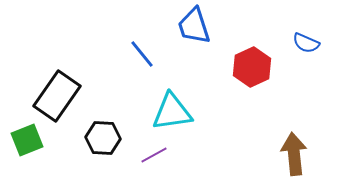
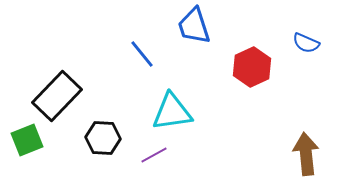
black rectangle: rotated 9 degrees clockwise
brown arrow: moved 12 px right
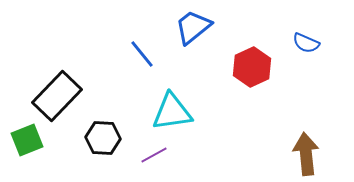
blue trapezoid: moved 1 px left, 1 px down; rotated 69 degrees clockwise
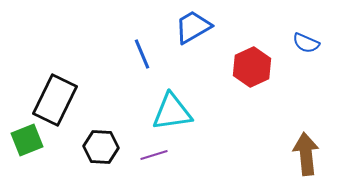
blue trapezoid: rotated 9 degrees clockwise
blue line: rotated 16 degrees clockwise
black rectangle: moved 2 px left, 4 px down; rotated 18 degrees counterclockwise
black hexagon: moved 2 px left, 9 px down
purple line: rotated 12 degrees clockwise
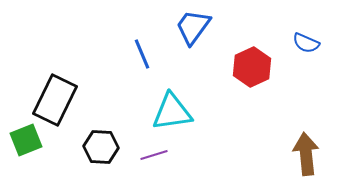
blue trapezoid: rotated 24 degrees counterclockwise
green square: moved 1 px left
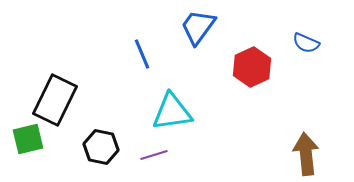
blue trapezoid: moved 5 px right
green square: moved 2 px right, 1 px up; rotated 8 degrees clockwise
black hexagon: rotated 8 degrees clockwise
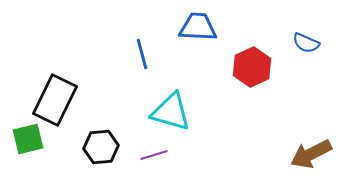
blue trapezoid: rotated 57 degrees clockwise
blue line: rotated 8 degrees clockwise
cyan triangle: moved 1 px left; rotated 24 degrees clockwise
black hexagon: rotated 16 degrees counterclockwise
brown arrow: moved 5 px right; rotated 111 degrees counterclockwise
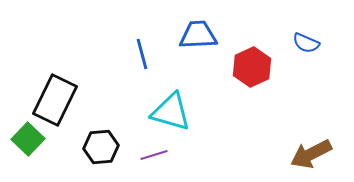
blue trapezoid: moved 8 px down; rotated 6 degrees counterclockwise
green square: rotated 32 degrees counterclockwise
